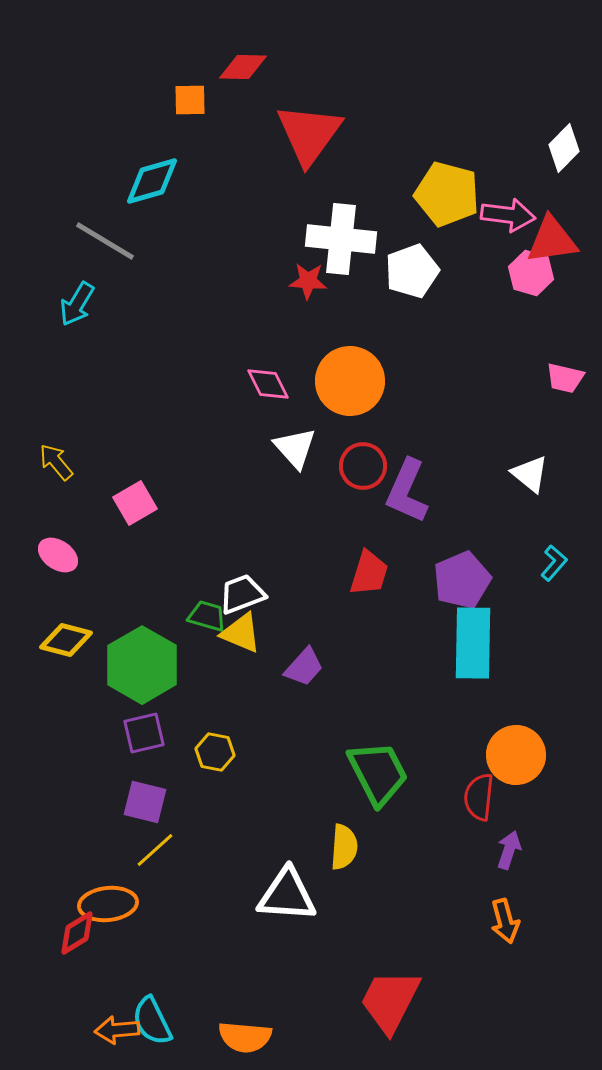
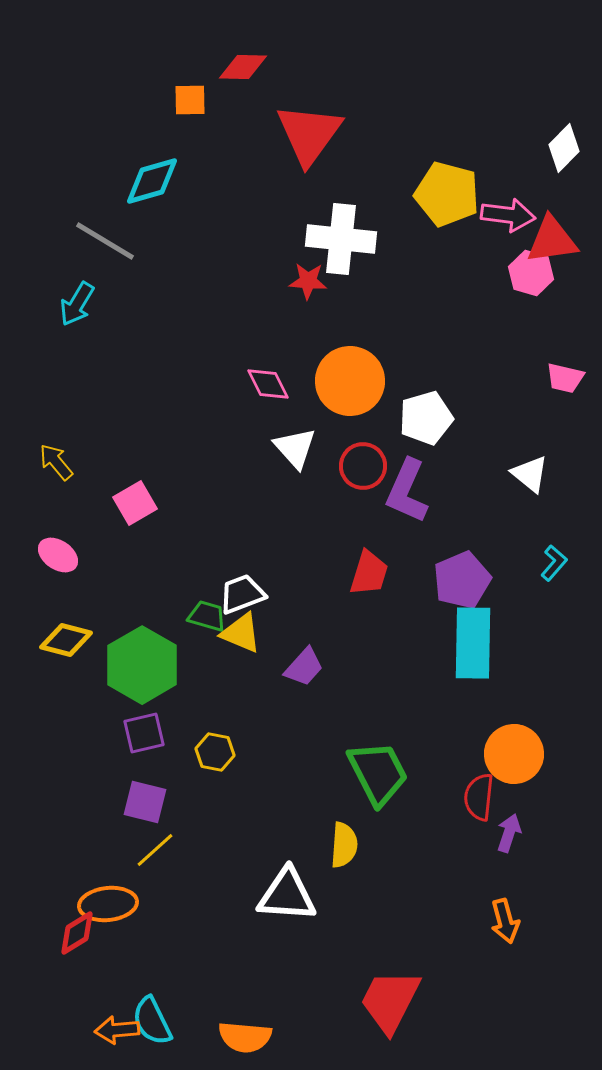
white pentagon at (412, 271): moved 14 px right, 147 px down; rotated 4 degrees clockwise
orange circle at (516, 755): moved 2 px left, 1 px up
yellow semicircle at (344, 847): moved 2 px up
purple arrow at (509, 850): moved 17 px up
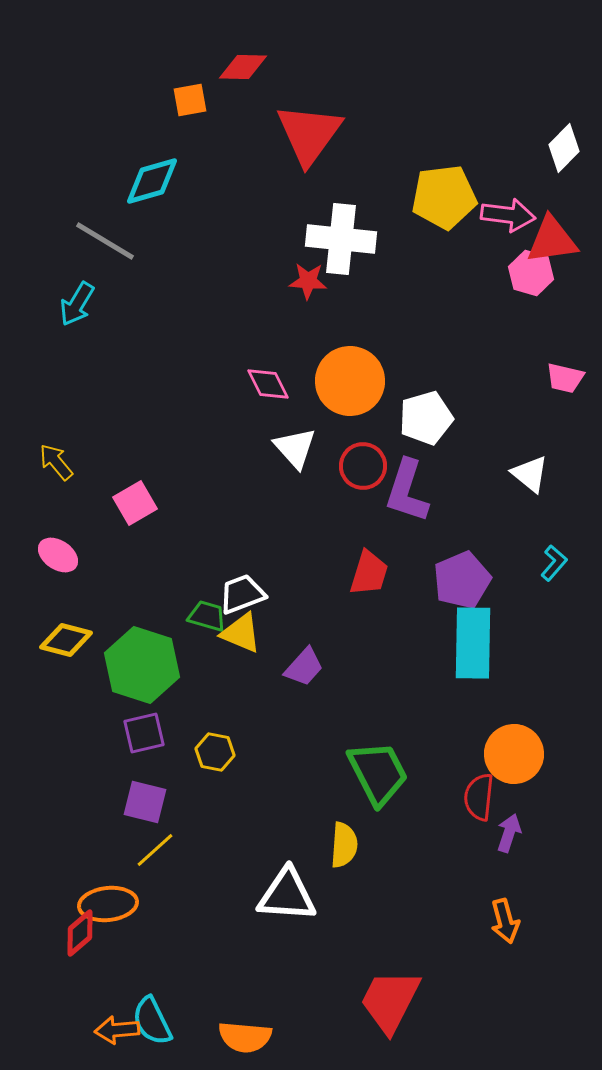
orange square at (190, 100): rotated 9 degrees counterclockwise
yellow pentagon at (447, 194): moved 3 px left, 3 px down; rotated 22 degrees counterclockwise
purple L-shape at (407, 491): rotated 6 degrees counterclockwise
green hexagon at (142, 665): rotated 12 degrees counterclockwise
red diamond at (77, 933): moved 3 px right; rotated 9 degrees counterclockwise
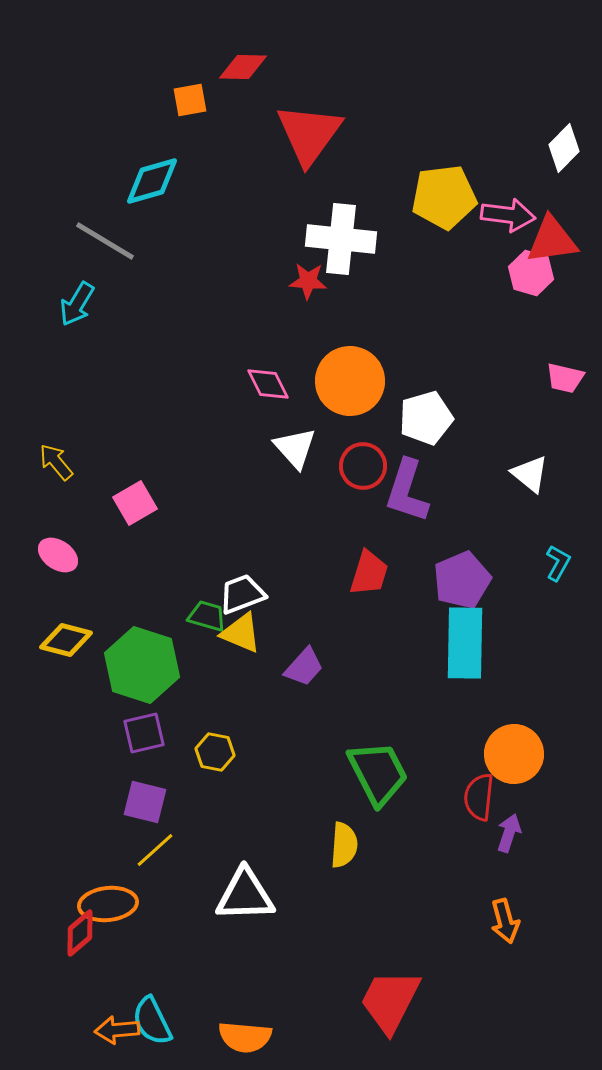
cyan L-shape at (554, 563): moved 4 px right; rotated 12 degrees counterclockwise
cyan rectangle at (473, 643): moved 8 px left
white triangle at (287, 895): moved 42 px left; rotated 6 degrees counterclockwise
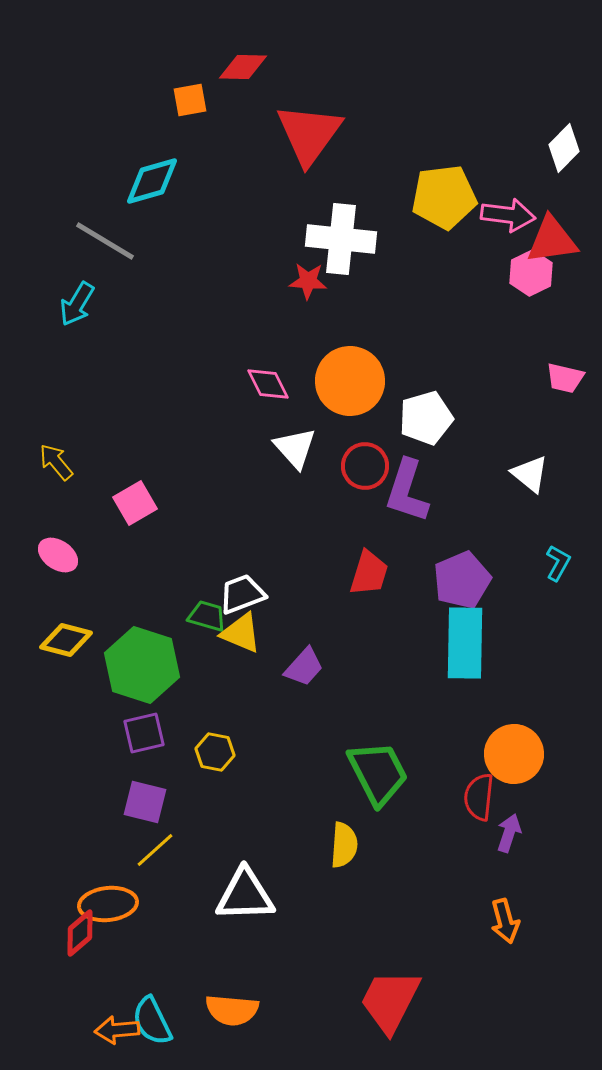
pink hexagon at (531, 273): rotated 18 degrees clockwise
red circle at (363, 466): moved 2 px right
orange semicircle at (245, 1037): moved 13 px left, 27 px up
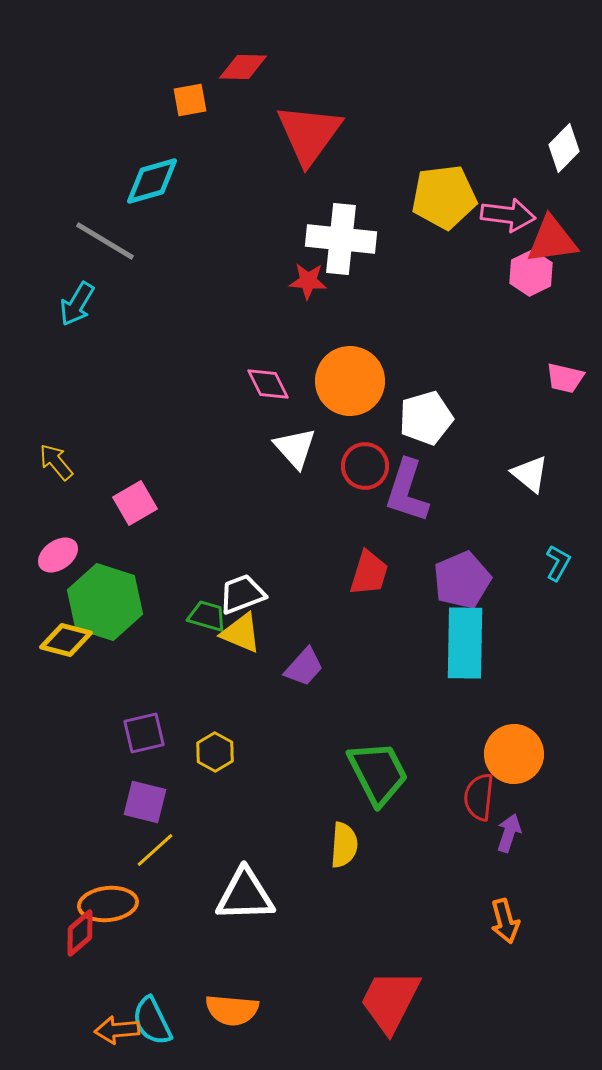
pink ellipse at (58, 555): rotated 69 degrees counterclockwise
green hexagon at (142, 665): moved 37 px left, 63 px up
yellow hexagon at (215, 752): rotated 18 degrees clockwise
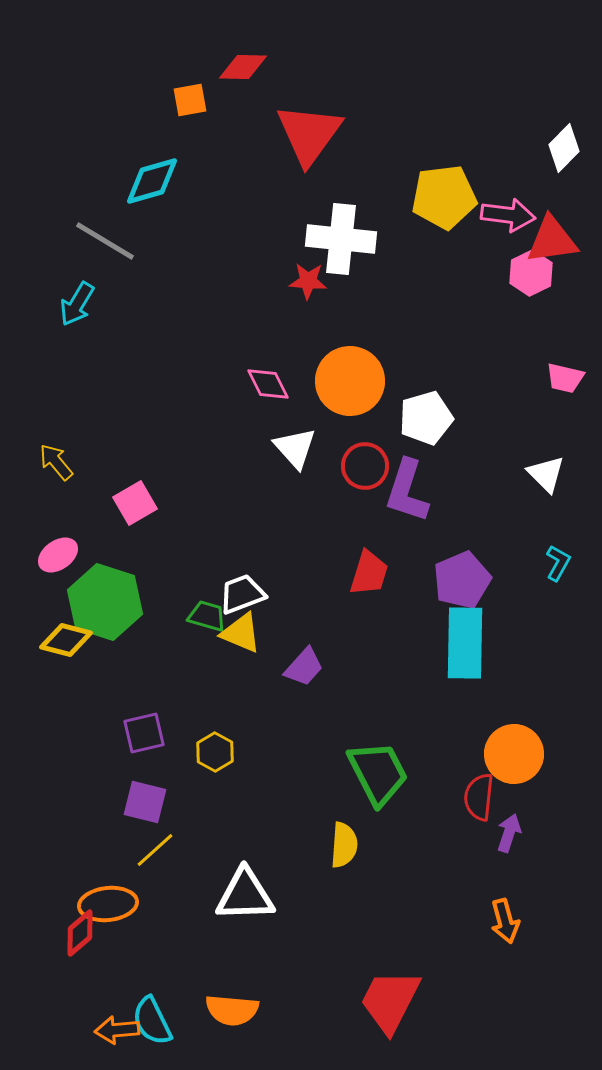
white triangle at (530, 474): moved 16 px right; rotated 6 degrees clockwise
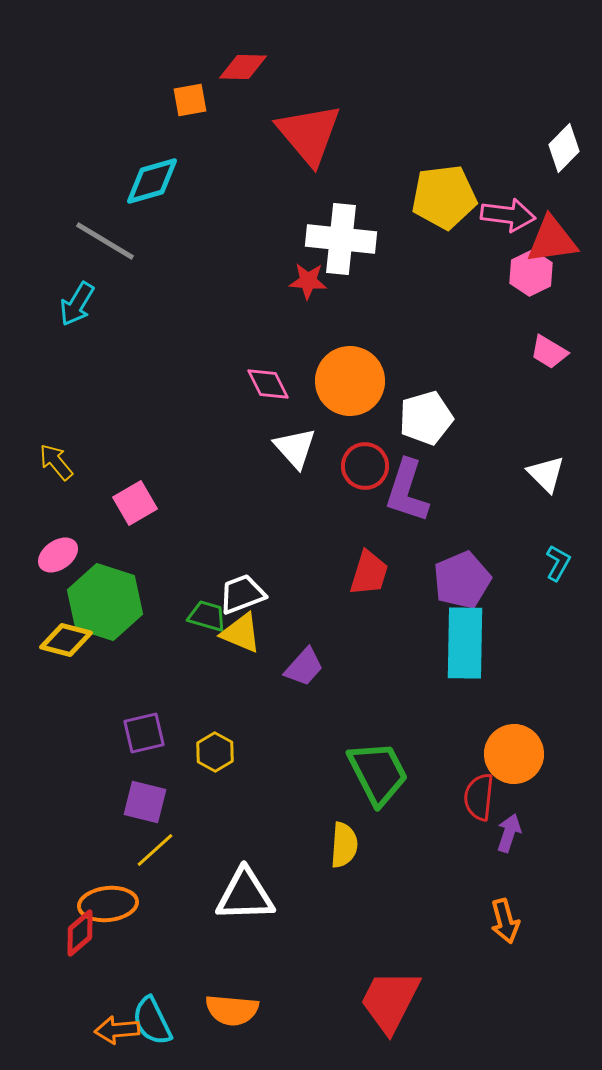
red triangle at (309, 134): rotated 16 degrees counterclockwise
pink trapezoid at (565, 378): moved 16 px left, 26 px up; rotated 18 degrees clockwise
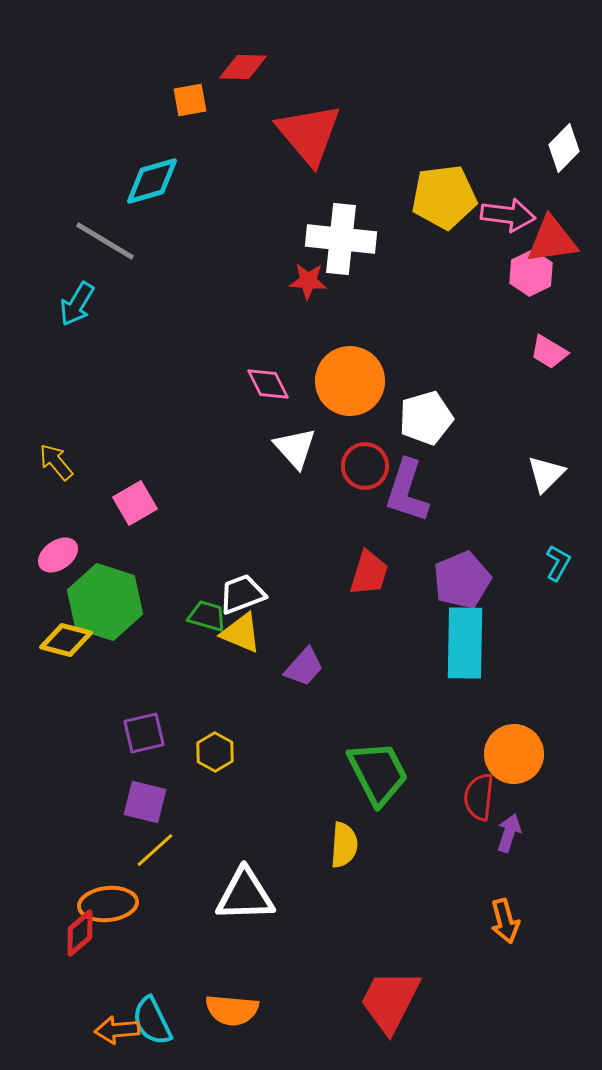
white triangle at (546, 474): rotated 30 degrees clockwise
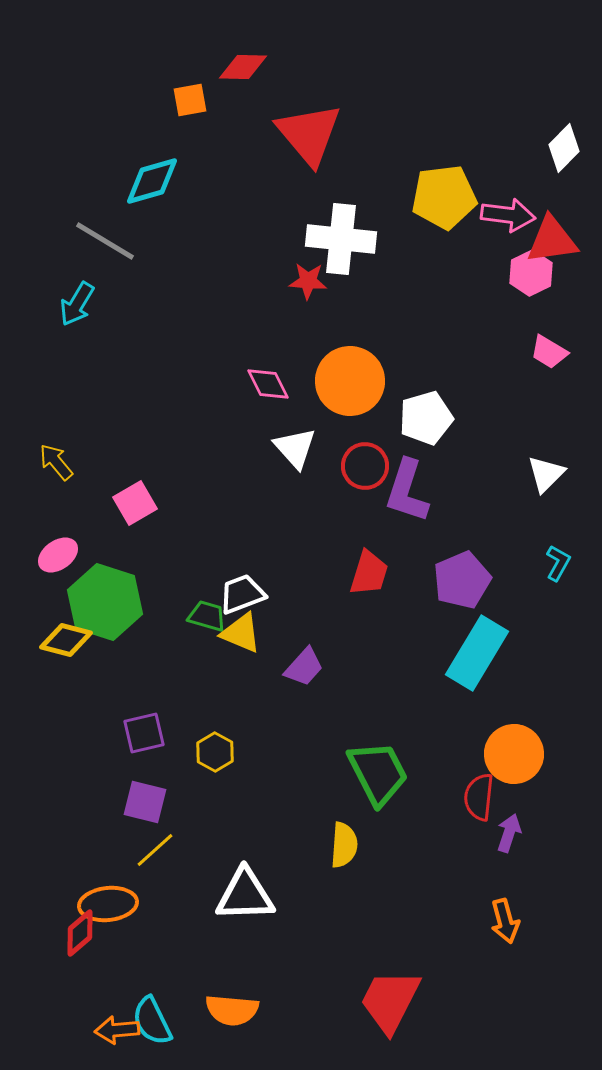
cyan rectangle at (465, 643): moved 12 px right, 10 px down; rotated 30 degrees clockwise
